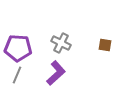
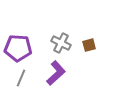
brown square: moved 16 px left; rotated 24 degrees counterclockwise
gray line: moved 4 px right, 3 px down
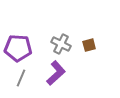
gray cross: moved 1 px down
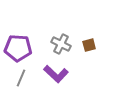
purple L-shape: moved 1 px down; rotated 85 degrees clockwise
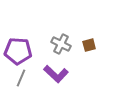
purple pentagon: moved 3 px down
